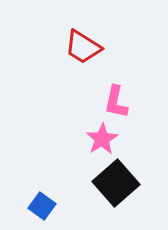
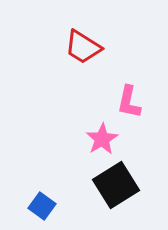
pink L-shape: moved 13 px right
black square: moved 2 px down; rotated 9 degrees clockwise
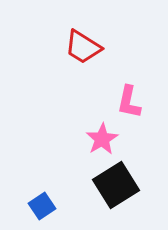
blue square: rotated 20 degrees clockwise
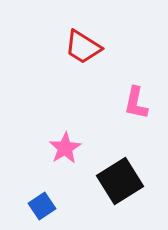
pink L-shape: moved 7 px right, 1 px down
pink star: moved 37 px left, 9 px down
black square: moved 4 px right, 4 px up
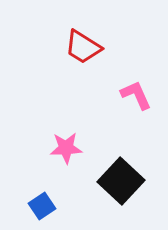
pink L-shape: moved 8 px up; rotated 144 degrees clockwise
pink star: moved 1 px right; rotated 28 degrees clockwise
black square: moved 1 px right; rotated 15 degrees counterclockwise
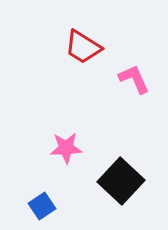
pink L-shape: moved 2 px left, 16 px up
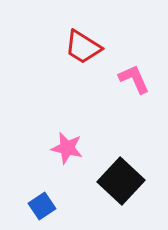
pink star: moved 1 px right; rotated 16 degrees clockwise
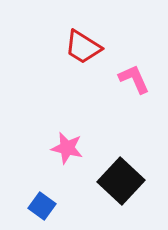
blue square: rotated 20 degrees counterclockwise
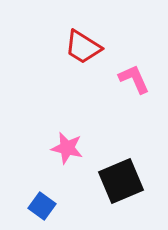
black square: rotated 24 degrees clockwise
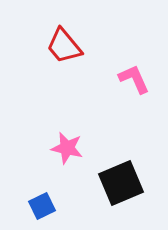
red trapezoid: moved 19 px left, 1 px up; rotated 18 degrees clockwise
black square: moved 2 px down
blue square: rotated 28 degrees clockwise
